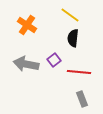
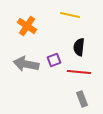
yellow line: rotated 24 degrees counterclockwise
orange cross: moved 1 px down
black semicircle: moved 6 px right, 9 px down
purple square: rotated 16 degrees clockwise
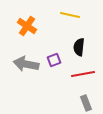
red line: moved 4 px right, 2 px down; rotated 15 degrees counterclockwise
gray rectangle: moved 4 px right, 4 px down
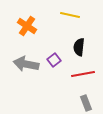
purple square: rotated 16 degrees counterclockwise
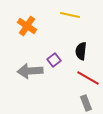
black semicircle: moved 2 px right, 4 px down
gray arrow: moved 4 px right, 7 px down; rotated 15 degrees counterclockwise
red line: moved 5 px right, 4 px down; rotated 40 degrees clockwise
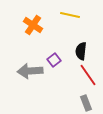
orange cross: moved 6 px right, 1 px up
red line: moved 3 px up; rotated 25 degrees clockwise
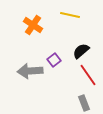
black semicircle: rotated 42 degrees clockwise
gray rectangle: moved 2 px left
